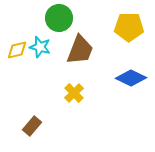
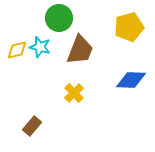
yellow pentagon: rotated 16 degrees counterclockwise
blue diamond: moved 2 px down; rotated 24 degrees counterclockwise
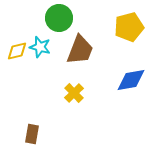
yellow diamond: moved 1 px down
blue diamond: rotated 12 degrees counterclockwise
brown rectangle: moved 8 px down; rotated 30 degrees counterclockwise
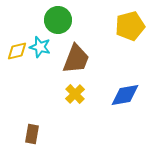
green circle: moved 1 px left, 2 px down
yellow pentagon: moved 1 px right, 1 px up
brown trapezoid: moved 4 px left, 9 px down
blue diamond: moved 6 px left, 15 px down
yellow cross: moved 1 px right, 1 px down
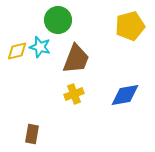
yellow cross: moved 1 px left; rotated 24 degrees clockwise
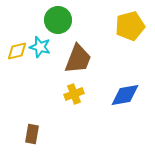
brown trapezoid: moved 2 px right
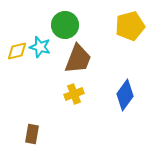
green circle: moved 7 px right, 5 px down
blue diamond: rotated 44 degrees counterclockwise
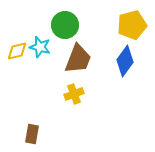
yellow pentagon: moved 2 px right, 1 px up
blue diamond: moved 34 px up
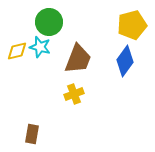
green circle: moved 16 px left, 3 px up
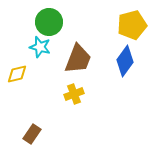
yellow diamond: moved 23 px down
brown rectangle: rotated 24 degrees clockwise
